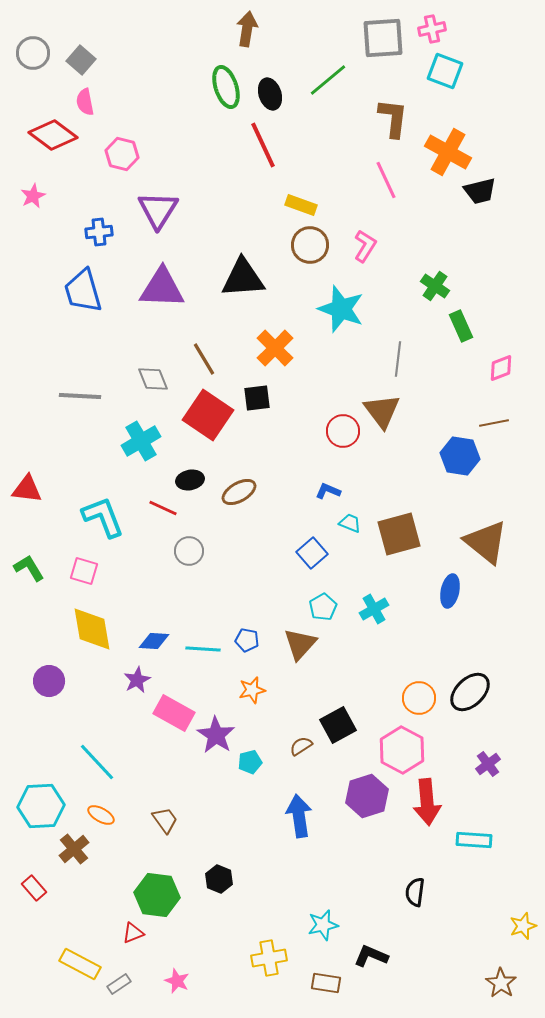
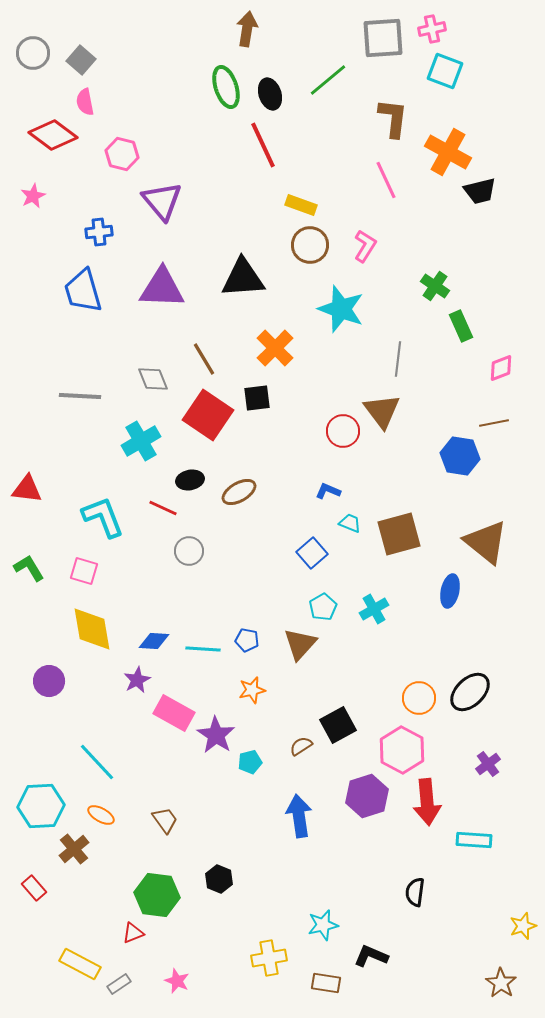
purple triangle at (158, 210): moved 4 px right, 9 px up; rotated 12 degrees counterclockwise
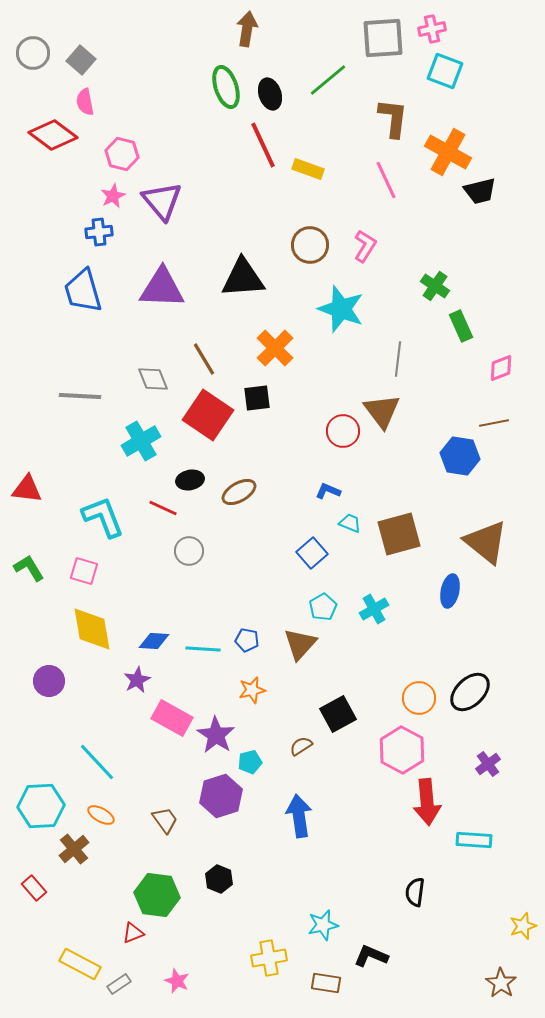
pink star at (33, 196): moved 80 px right
yellow rectangle at (301, 205): moved 7 px right, 36 px up
pink rectangle at (174, 713): moved 2 px left, 5 px down
black square at (338, 725): moved 11 px up
purple hexagon at (367, 796): moved 146 px left
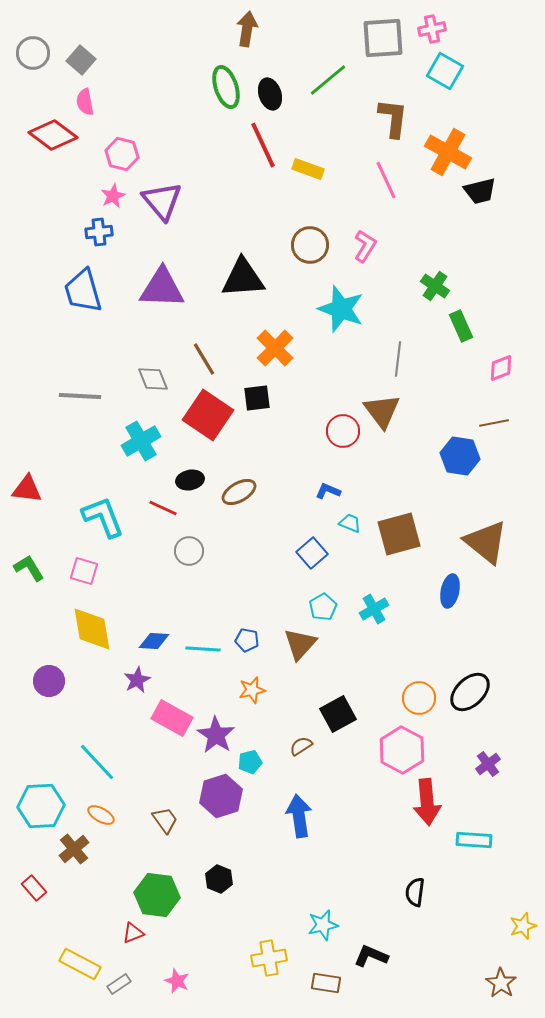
cyan square at (445, 71): rotated 9 degrees clockwise
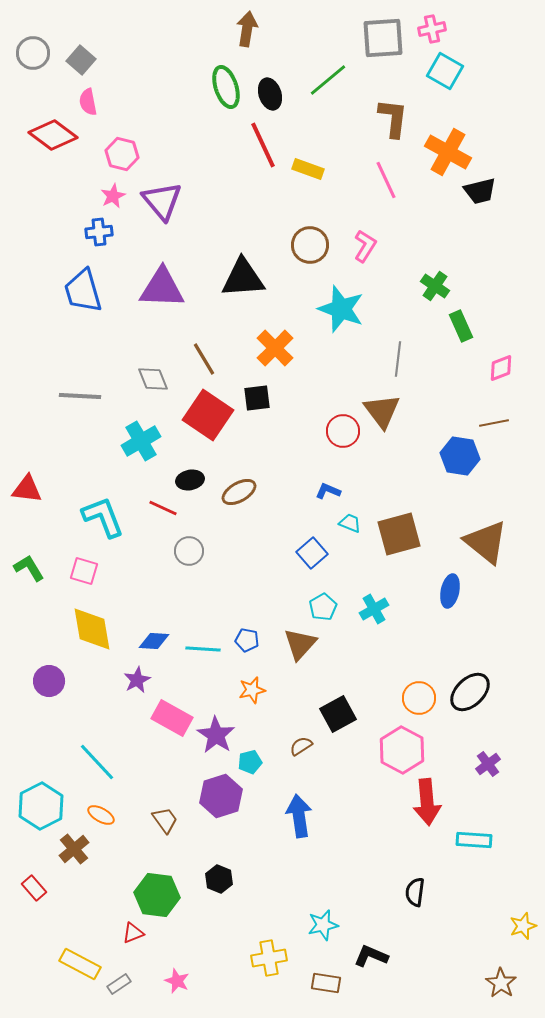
pink semicircle at (85, 102): moved 3 px right
cyan hexagon at (41, 806): rotated 24 degrees counterclockwise
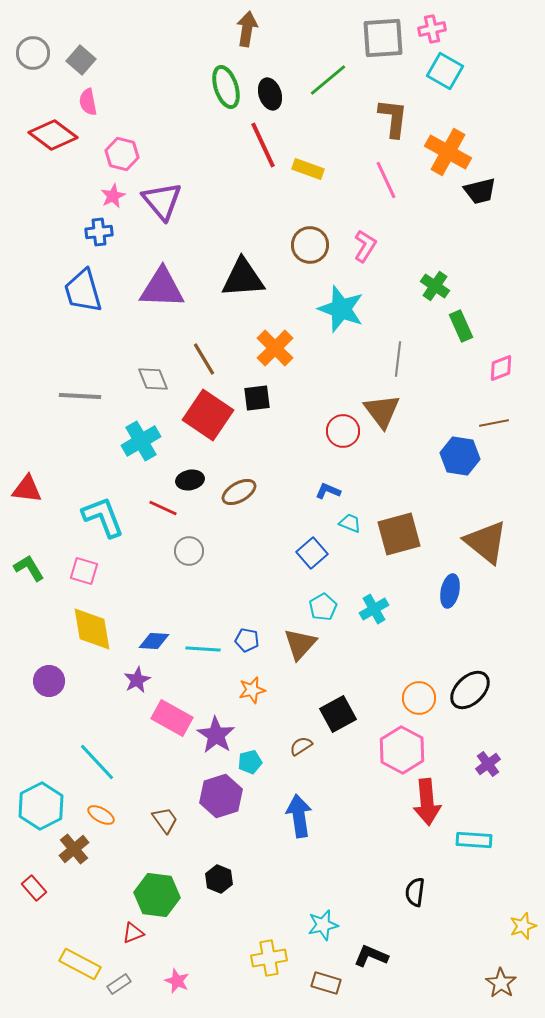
black ellipse at (470, 692): moved 2 px up
brown rectangle at (326, 983): rotated 8 degrees clockwise
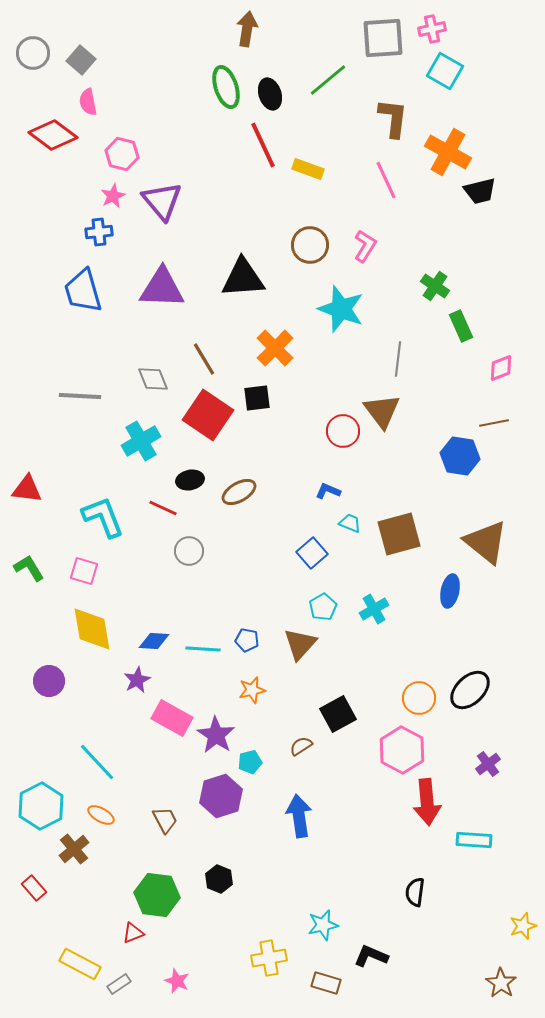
brown trapezoid at (165, 820): rotated 8 degrees clockwise
